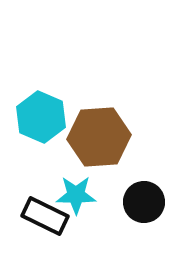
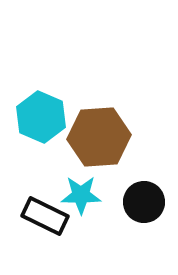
cyan star: moved 5 px right
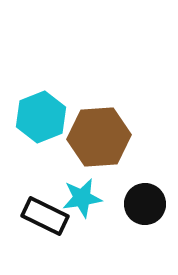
cyan hexagon: rotated 15 degrees clockwise
cyan star: moved 1 px right, 3 px down; rotated 9 degrees counterclockwise
black circle: moved 1 px right, 2 px down
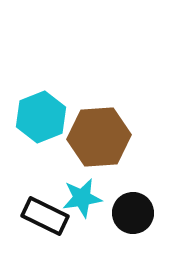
black circle: moved 12 px left, 9 px down
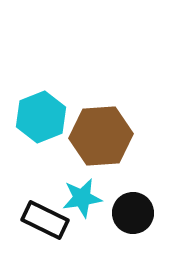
brown hexagon: moved 2 px right, 1 px up
black rectangle: moved 4 px down
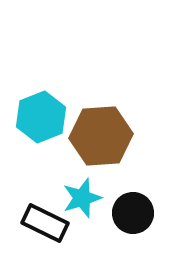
cyan star: rotated 9 degrees counterclockwise
black rectangle: moved 3 px down
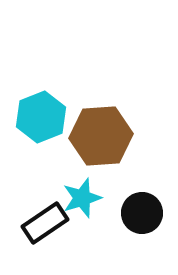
black circle: moved 9 px right
black rectangle: rotated 60 degrees counterclockwise
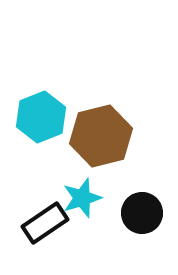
brown hexagon: rotated 10 degrees counterclockwise
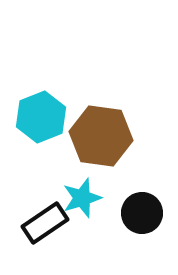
brown hexagon: rotated 22 degrees clockwise
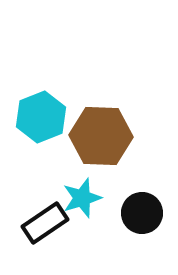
brown hexagon: rotated 6 degrees counterclockwise
